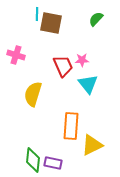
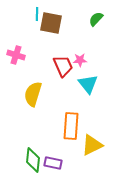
pink star: moved 2 px left
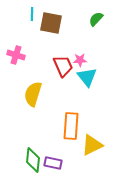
cyan line: moved 5 px left
cyan triangle: moved 1 px left, 7 px up
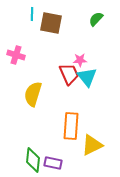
red trapezoid: moved 6 px right, 8 px down
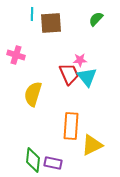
brown square: rotated 15 degrees counterclockwise
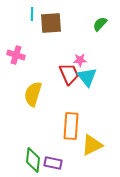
green semicircle: moved 4 px right, 5 px down
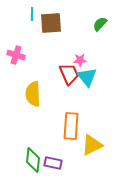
yellow semicircle: rotated 20 degrees counterclockwise
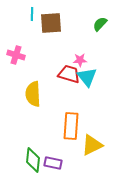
red trapezoid: rotated 50 degrees counterclockwise
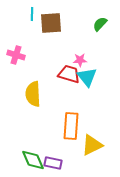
green diamond: rotated 30 degrees counterclockwise
